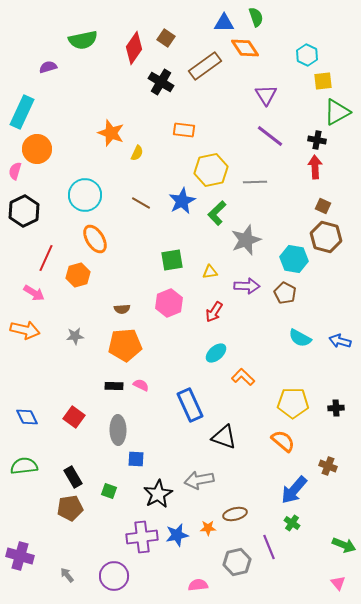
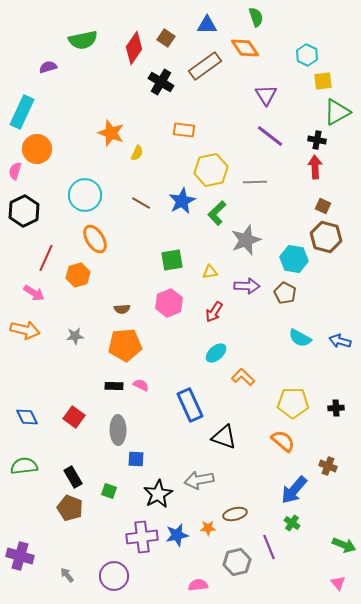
blue triangle at (224, 23): moved 17 px left, 2 px down
brown pentagon at (70, 508): rotated 30 degrees clockwise
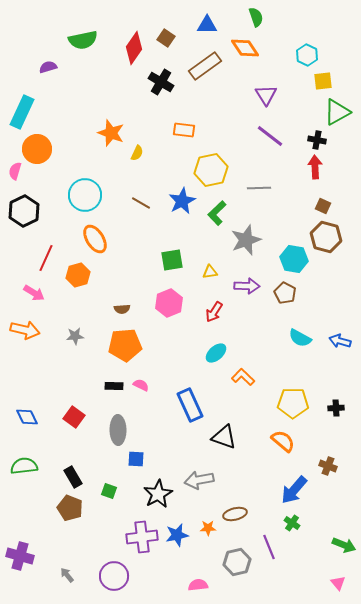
gray line at (255, 182): moved 4 px right, 6 px down
